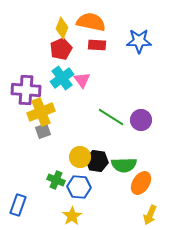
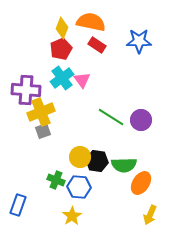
red rectangle: rotated 30 degrees clockwise
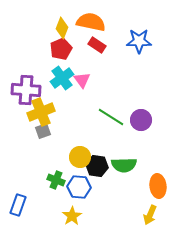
black hexagon: moved 5 px down
orange ellipse: moved 17 px right, 3 px down; rotated 40 degrees counterclockwise
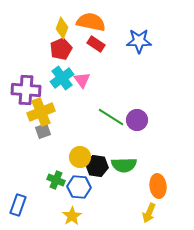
red rectangle: moved 1 px left, 1 px up
purple circle: moved 4 px left
yellow arrow: moved 1 px left, 2 px up
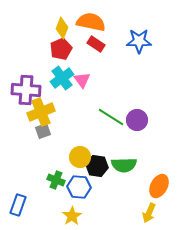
orange ellipse: moved 1 px right; rotated 35 degrees clockwise
